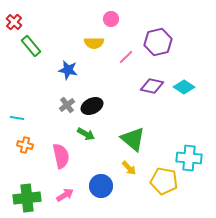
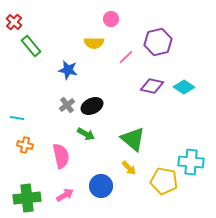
cyan cross: moved 2 px right, 4 px down
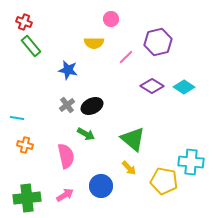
red cross: moved 10 px right; rotated 21 degrees counterclockwise
purple diamond: rotated 20 degrees clockwise
pink semicircle: moved 5 px right
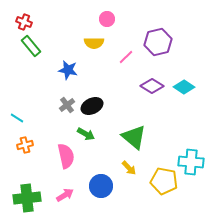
pink circle: moved 4 px left
cyan line: rotated 24 degrees clockwise
green triangle: moved 1 px right, 2 px up
orange cross: rotated 28 degrees counterclockwise
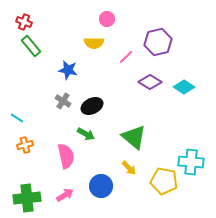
purple diamond: moved 2 px left, 4 px up
gray cross: moved 4 px left, 4 px up; rotated 21 degrees counterclockwise
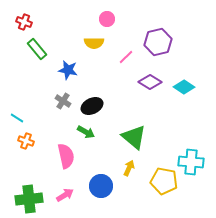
green rectangle: moved 6 px right, 3 px down
green arrow: moved 2 px up
orange cross: moved 1 px right, 4 px up; rotated 35 degrees clockwise
yellow arrow: rotated 112 degrees counterclockwise
green cross: moved 2 px right, 1 px down
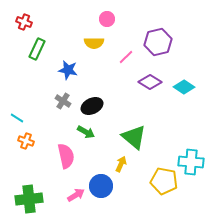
green rectangle: rotated 65 degrees clockwise
yellow arrow: moved 8 px left, 4 px up
pink arrow: moved 11 px right
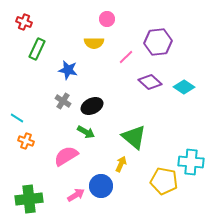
purple hexagon: rotated 8 degrees clockwise
purple diamond: rotated 10 degrees clockwise
pink semicircle: rotated 110 degrees counterclockwise
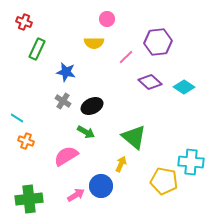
blue star: moved 2 px left, 2 px down
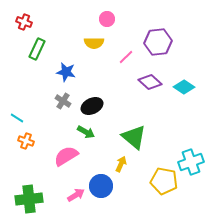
cyan cross: rotated 25 degrees counterclockwise
